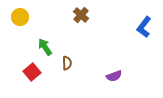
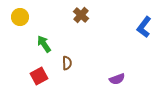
green arrow: moved 1 px left, 3 px up
red square: moved 7 px right, 4 px down; rotated 12 degrees clockwise
purple semicircle: moved 3 px right, 3 px down
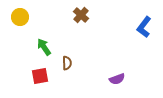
green arrow: moved 3 px down
red square: moved 1 px right; rotated 18 degrees clockwise
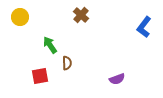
green arrow: moved 6 px right, 2 px up
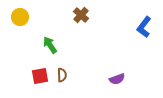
brown semicircle: moved 5 px left, 12 px down
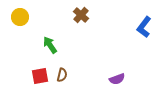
brown semicircle: rotated 16 degrees clockwise
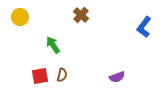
green arrow: moved 3 px right
purple semicircle: moved 2 px up
